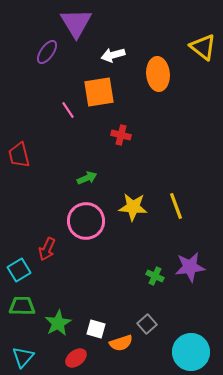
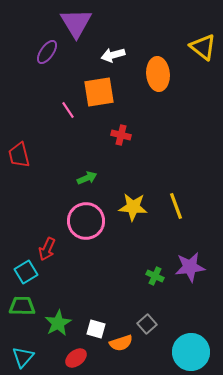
cyan square: moved 7 px right, 2 px down
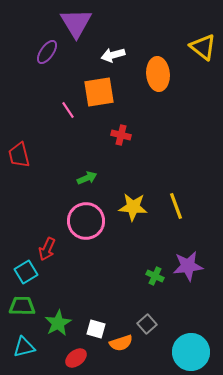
purple star: moved 2 px left, 1 px up
cyan triangle: moved 1 px right, 10 px up; rotated 35 degrees clockwise
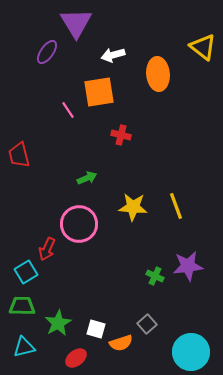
pink circle: moved 7 px left, 3 px down
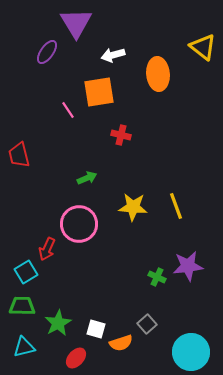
green cross: moved 2 px right, 1 px down
red ellipse: rotated 10 degrees counterclockwise
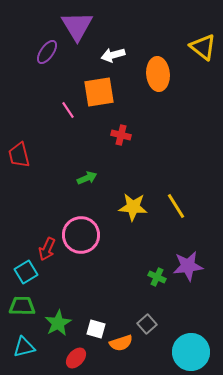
purple triangle: moved 1 px right, 3 px down
yellow line: rotated 12 degrees counterclockwise
pink circle: moved 2 px right, 11 px down
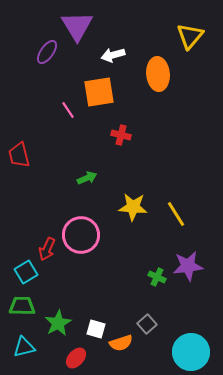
yellow triangle: moved 13 px left, 11 px up; rotated 32 degrees clockwise
yellow line: moved 8 px down
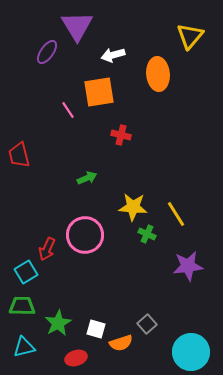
pink circle: moved 4 px right
green cross: moved 10 px left, 43 px up
red ellipse: rotated 30 degrees clockwise
